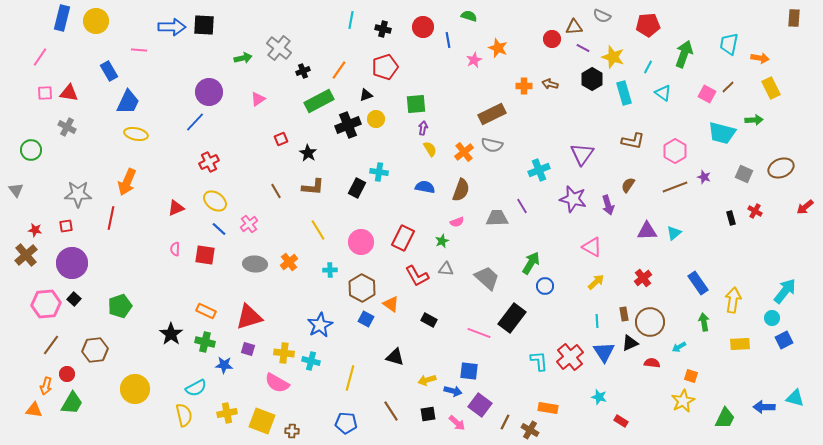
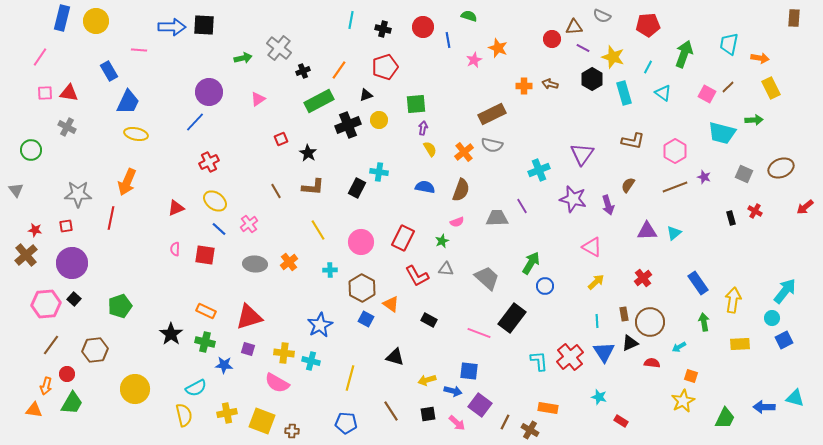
yellow circle at (376, 119): moved 3 px right, 1 px down
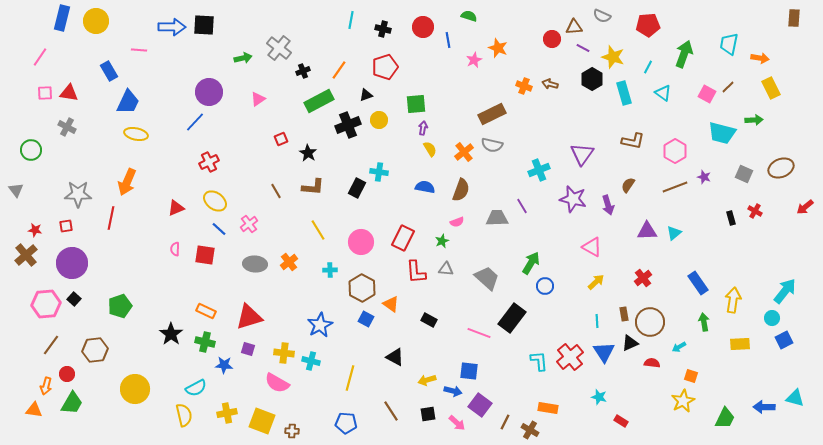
orange cross at (524, 86): rotated 21 degrees clockwise
red L-shape at (417, 276): moved 1 px left, 4 px up; rotated 25 degrees clockwise
black triangle at (395, 357): rotated 12 degrees clockwise
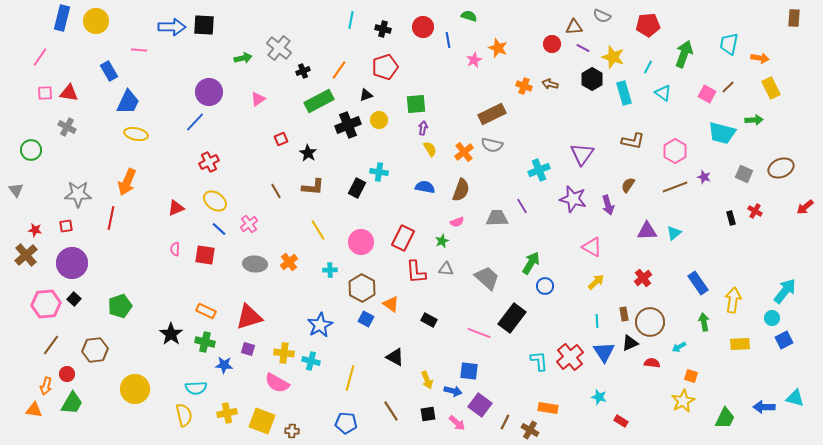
red circle at (552, 39): moved 5 px down
yellow arrow at (427, 380): rotated 96 degrees counterclockwise
cyan semicircle at (196, 388): rotated 25 degrees clockwise
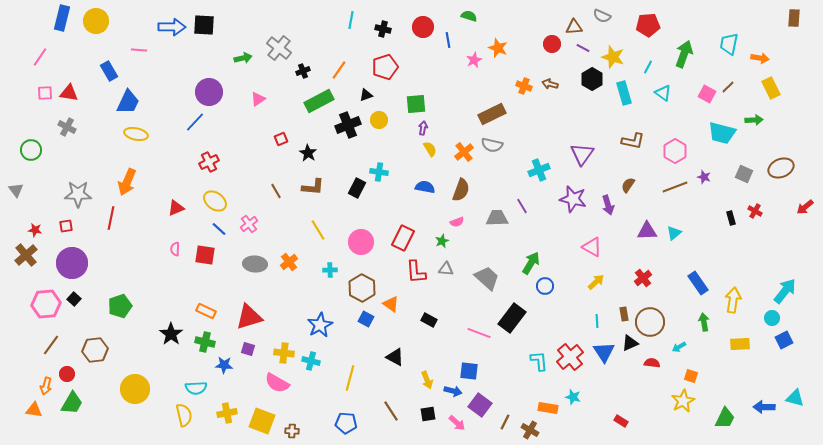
cyan star at (599, 397): moved 26 px left
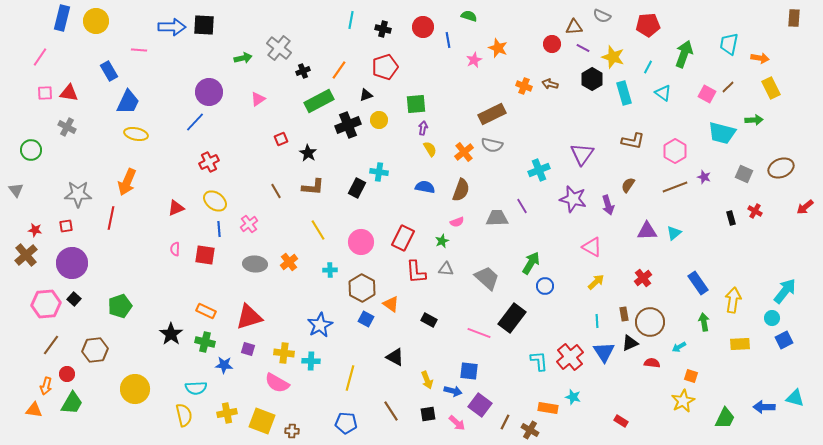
blue line at (219, 229): rotated 42 degrees clockwise
cyan cross at (311, 361): rotated 12 degrees counterclockwise
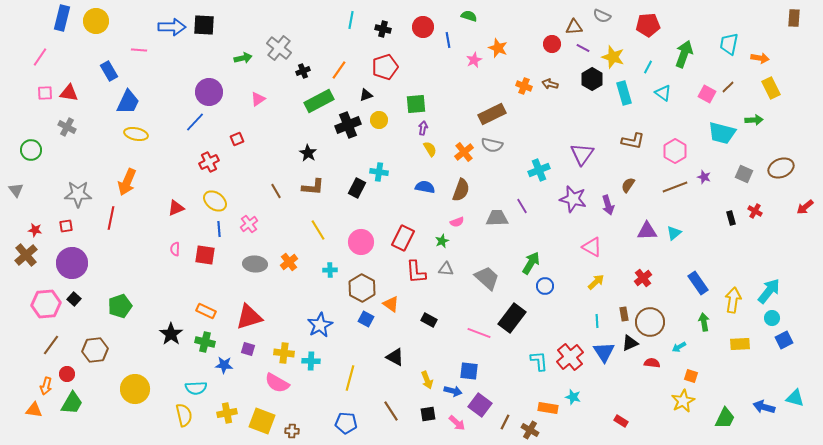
red square at (281, 139): moved 44 px left
cyan arrow at (785, 291): moved 16 px left
blue arrow at (764, 407): rotated 15 degrees clockwise
